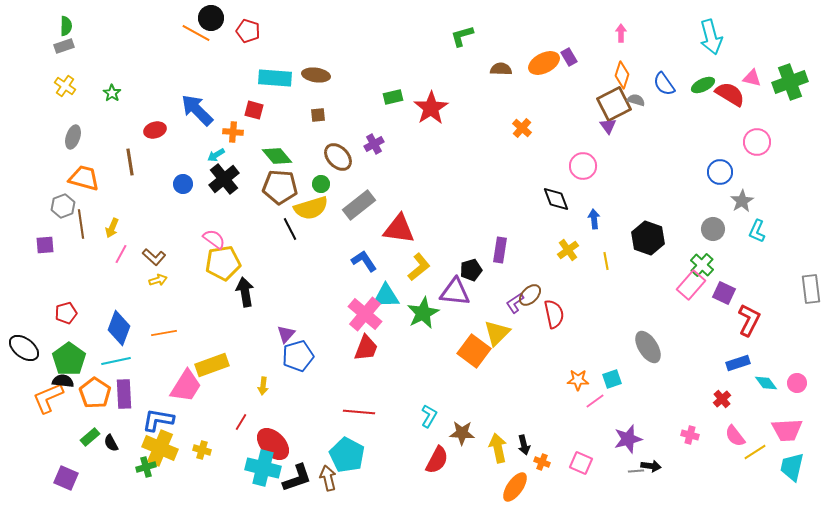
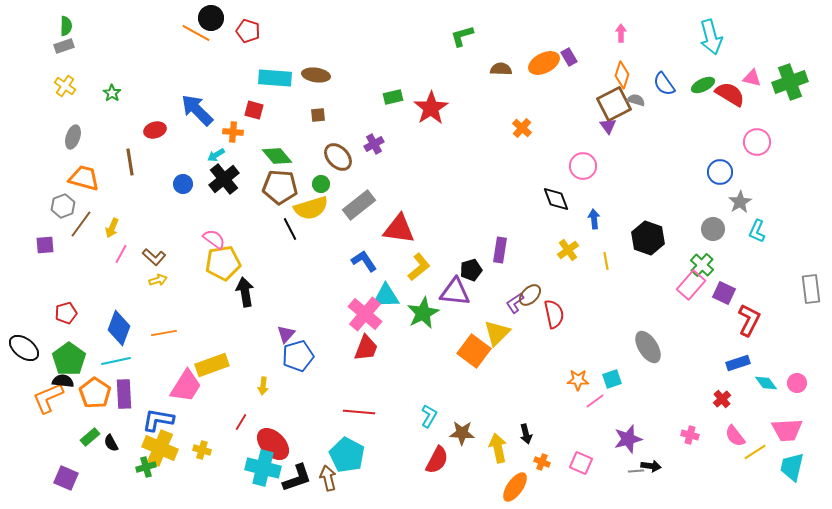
gray star at (742, 201): moved 2 px left, 1 px down
brown line at (81, 224): rotated 44 degrees clockwise
black arrow at (524, 445): moved 2 px right, 11 px up
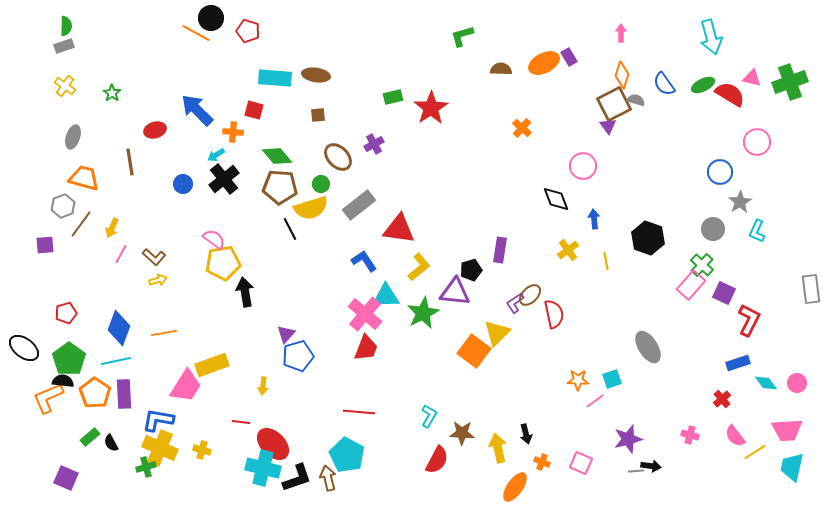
red line at (241, 422): rotated 66 degrees clockwise
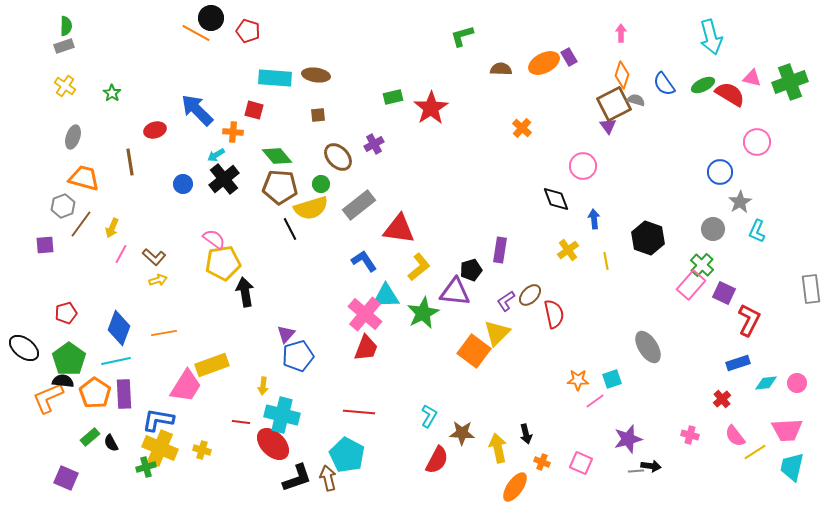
purple L-shape at (515, 303): moved 9 px left, 2 px up
cyan diamond at (766, 383): rotated 60 degrees counterclockwise
cyan cross at (263, 468): moved 19 px right, 53 px up
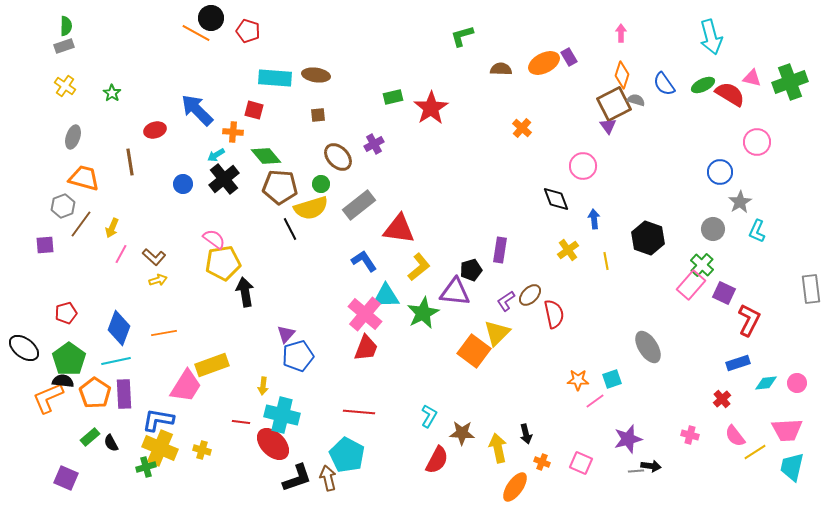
green diamond at (277, 156): moved 11 px left
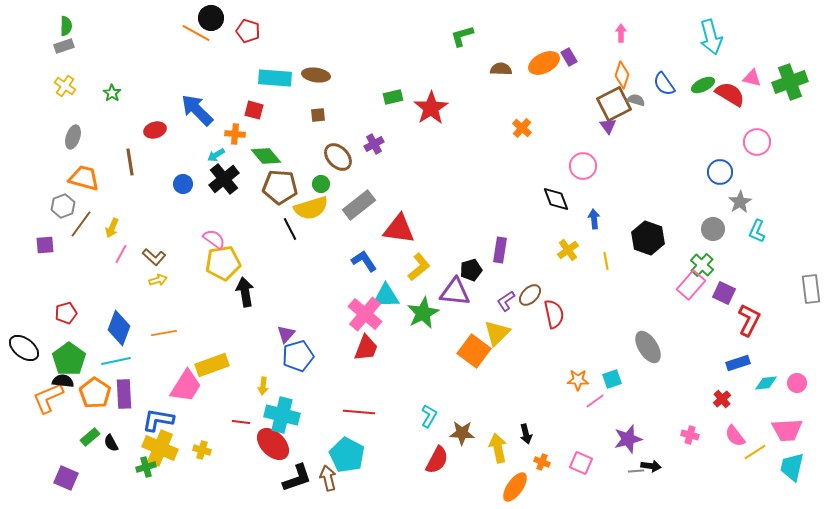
orange cross at (233, 132): moved 2 px right, 2 px down
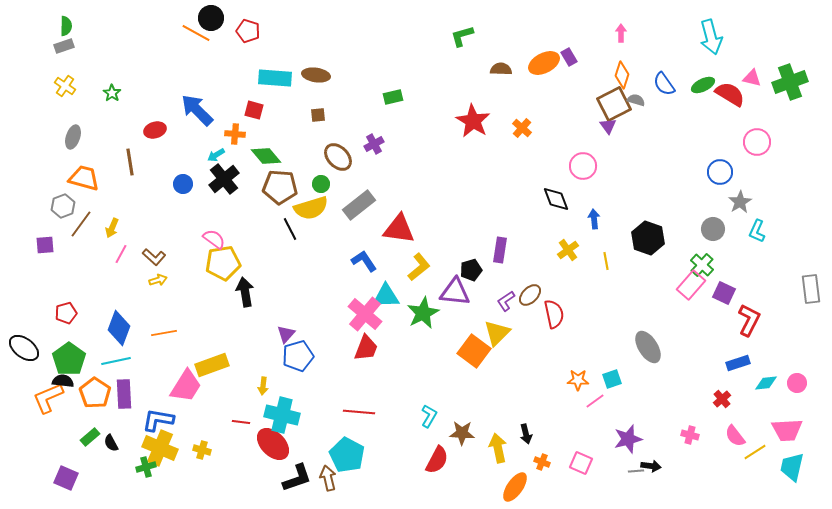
red star at (431, 108): moved 42 px right, 13 px down; rotated 8 degrees counterclockwise
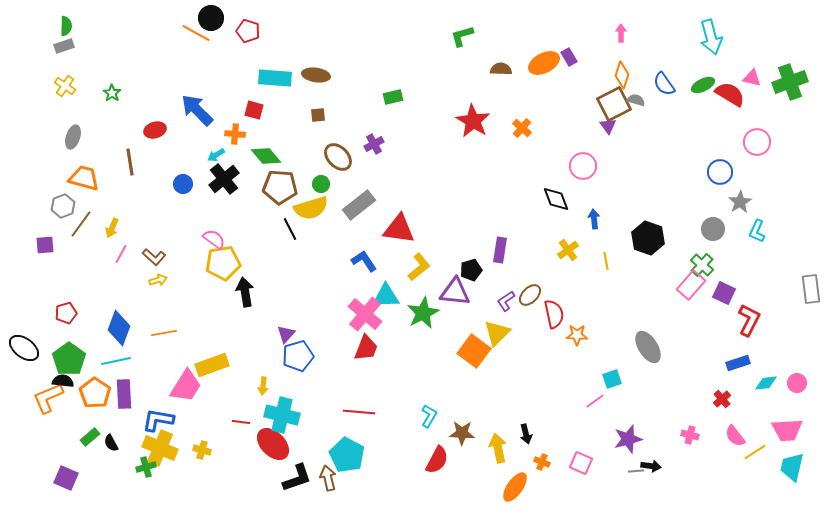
orange star at (578, 380): moved 1 px left, 45 px up
